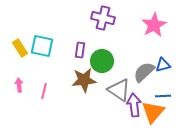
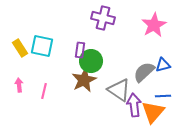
green circle: moved 11 px left
brown star: rotated 20 degrees counterclockwise
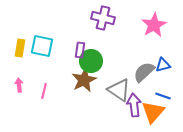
yellow rectangle: rotated 42 degrees clockwise
blue line: rotated 21 degrees clockwise
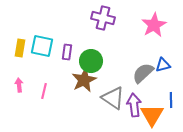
purple rectangle: moved 13 px left, 2 px down
gray semicircle: moved 1 px left, 1 px down
gray triangle: moved 6 px left, 8 px down
blue line: moved 8 px right, 4 px down; rotated 70 degrees clockwise
orange triangle: moved 1 px left, 3 px down; rotated 10 degrees counterclockwise
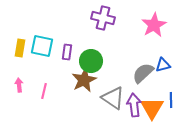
orange triangle: moved 7 px up
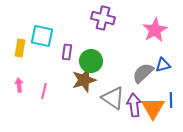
pink star: moved 1 px right, 5 px down
cyan square: moved 10 px up
brown star: rotated 10 degrees clockwise
orange triangle: moved 1 px right
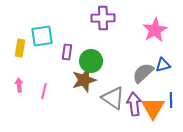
purple cross: rotated 15 degrees counterclockwise
cyan square: rotated 20 degrees counterclockwise
purple arrow: moved 1 px up
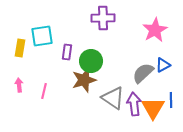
blue triangle: rotated 14 degrees counterclockwise
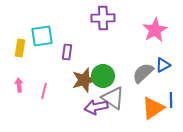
green circle: moved 12 px right, 15 px down
purple arrow: moved 38 px left, 3 px down; rotated 95 degrees counterclockwise
orange triangle: rotated 25 degrees clockwise
